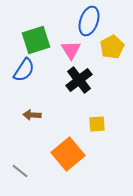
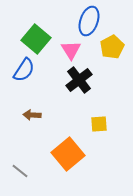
green square: moved 1 px up; rotated 32 degrees counterclockwise
yellow square: moved 2 px right
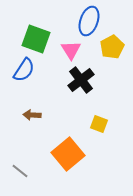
green square: rotated 20 degrees counterclockwise
black cross: moved 2 px right
yellow square: rotated 24 degrees clockwise
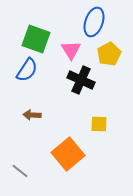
blue ellipse: moved 5 px right, 1 px down
yellow pentagon: moved 3 px left, 7 px down
blue semicircle: moved 3 px right
black cross: rotated 28 degrees counterclockwise
yellow square: rotated 18 degrees counterclockwise
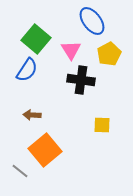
blue ellipse: moved 2 px left, 1 px up; rotated 56 degrees counterclockwise
green square: rotated 20 degrees clockwise
black cross: rotated 16 degrees counterclockwise
yellow square: moved 3 px right, 1 px down
orange square: moved 23 px left, 4 px up
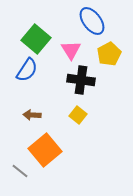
yellow square: moved 24 px left, 10 px up; rotated 36 degrees clockwise
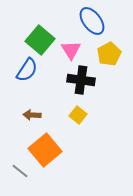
green square: moved 4 px right, 1 px down
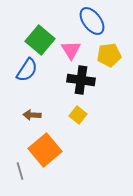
yellow pentagon: moved 1 px down; rotated 20 degrees clockwise
gray line: rotated 36 degrees clockwise
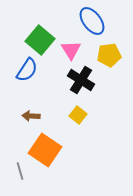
black cross: rotated 24 degrees clockwise
brown arrow: moved 1 px left, 1 px down
orange square: rotated 16 degrees counterclockwise
